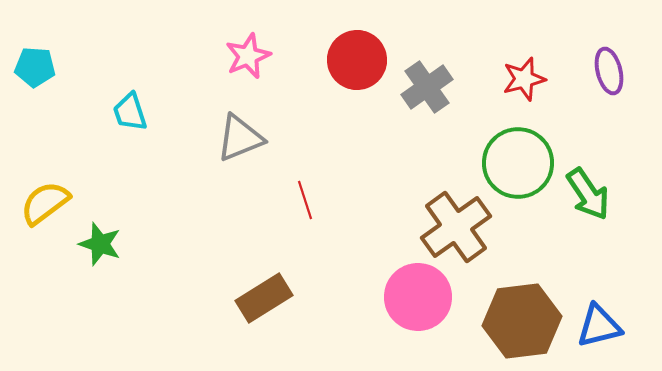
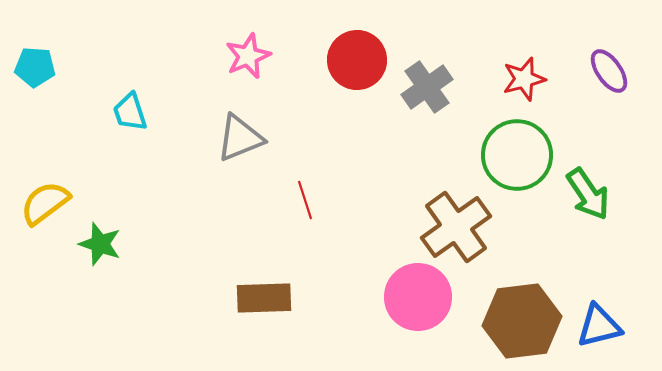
purple ellipse: rotated 21 degrees counterclockwise
green circle: moved 1 px left, 8 px up
brown rectangle: rotated 30 degrees clockwise
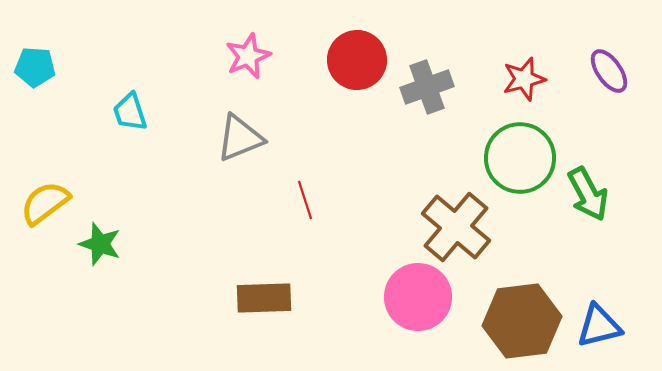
gray cross: rotated 15 degrees clockwise
green circle: moved 3 px right, 3 px down
green arrow: rotated 6 degrees clockwise
brown cross: rotated 14 degrees counterclockwise
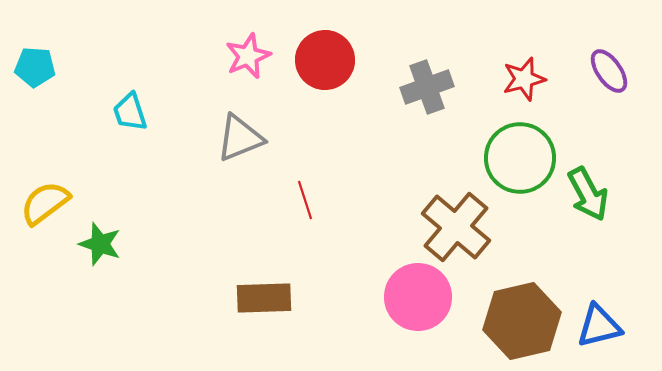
red circle: moved 32 px left
brown hexagon: rotated 6 degrees counterclockwise
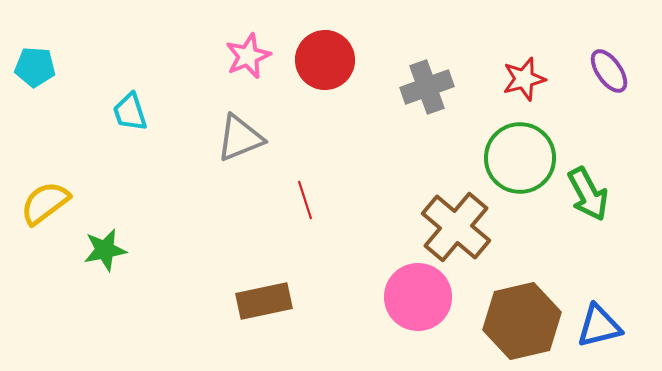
green star: moved 5 px right, 6 px down; rotated 30 degrees counterclockwise
brown rectangle: moved 3 px down; rotated 10 degrees counterclockwise
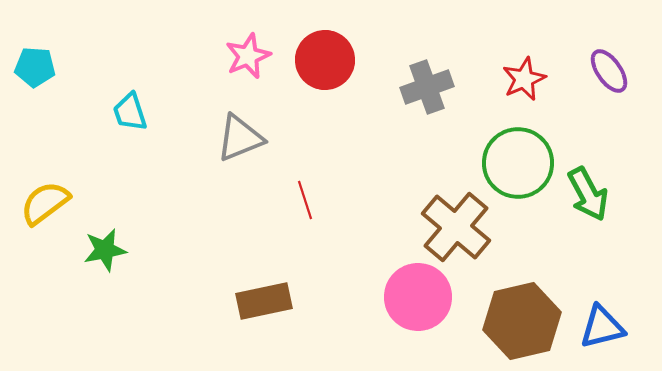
red star: rotated 9 degrees counterclockwise
green circle: moved 2 px left, 5 px down
blue triangle: moved 3 px right, 1 px down
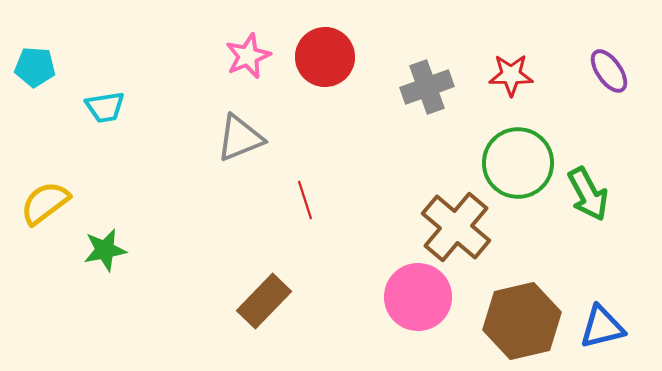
red circle: moved 3 px up
red star: moved 13 px left, 4 px up; rotated 24 degrees clockwise
cyan trapezoid: moved 25 px left, 5 px up; rotated 81 degrees counterclockwise
brown rectangle: rotated 34 degrees counterclockwise
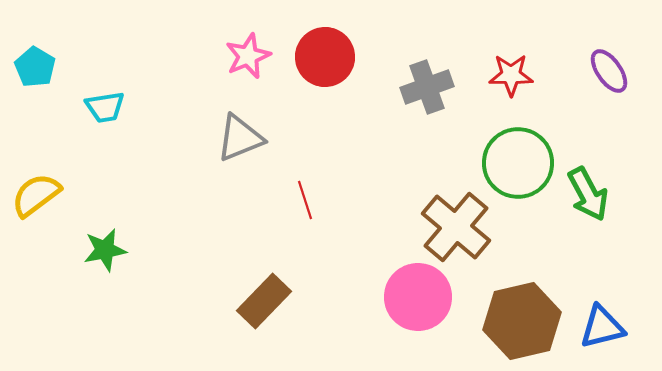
cyan pentagon: rotated 27 degrees clockwise
yellow semicircle: moved 9 px left, 8 px up
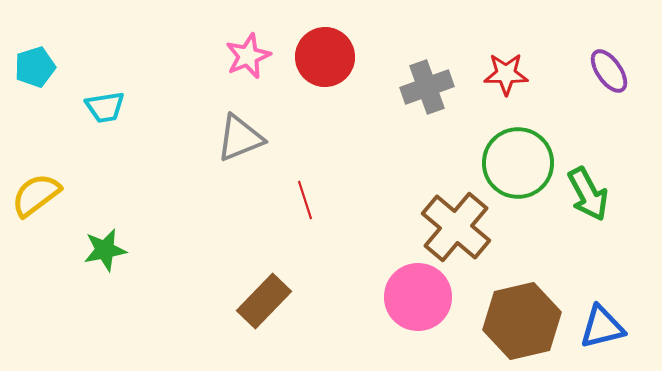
cyan pentagon: rotated 24 degrees clockwise
red star: moved 5 px left, 1 px up
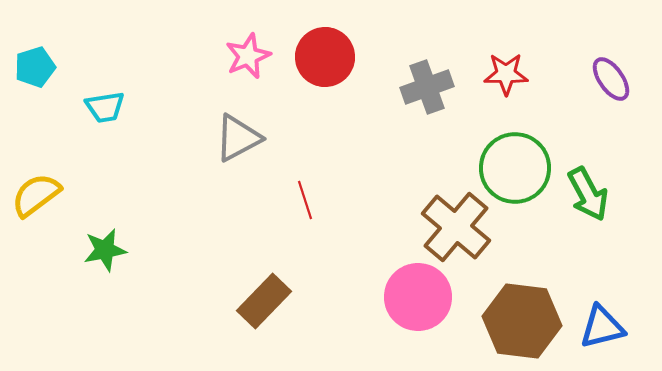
purple ellipse: moved 2 px right, 8 px down
gray triangle: moved 2 px left; rotated 6 degrees counterclockwise
green circle: moved 3 px left, 5 px down
brown hexagon: rotated 20 degrees clockwise
